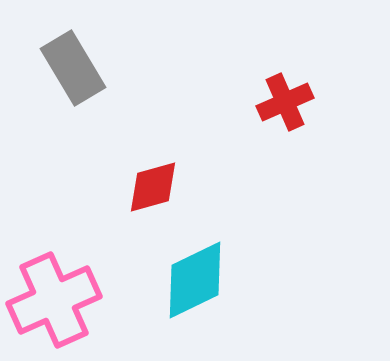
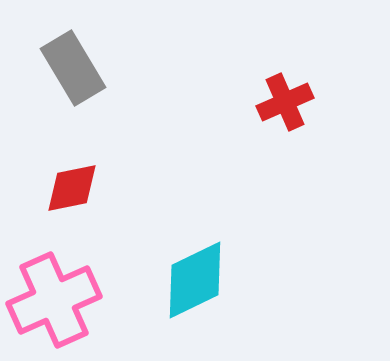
red diamond: moved 81 px left, 1 px down; rotated 4 degrees clockwise
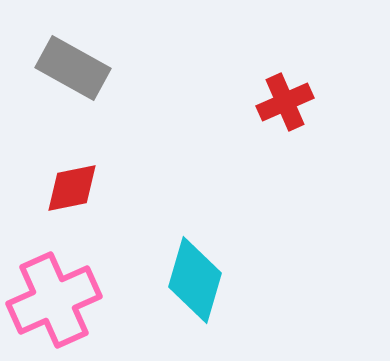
gray rectangle: rotated 30 degrees counterclockwise
cyan diamond: rotated 48 degrees counterclockwise
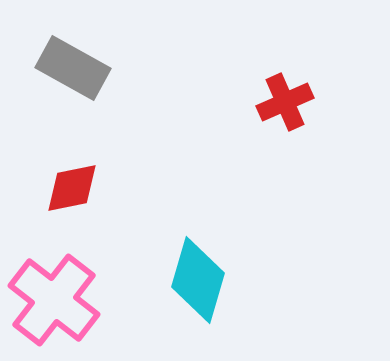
cyan diamond: moved 3 px right
pink cross: rotated 28 degrees counterclockwise
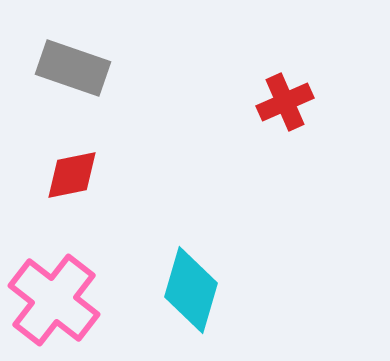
gray rectangle: rotated 10 degrees counterclockwise
red diamond: moved 13 px up
cyan diamond: moved 7 px left, 10 px down
